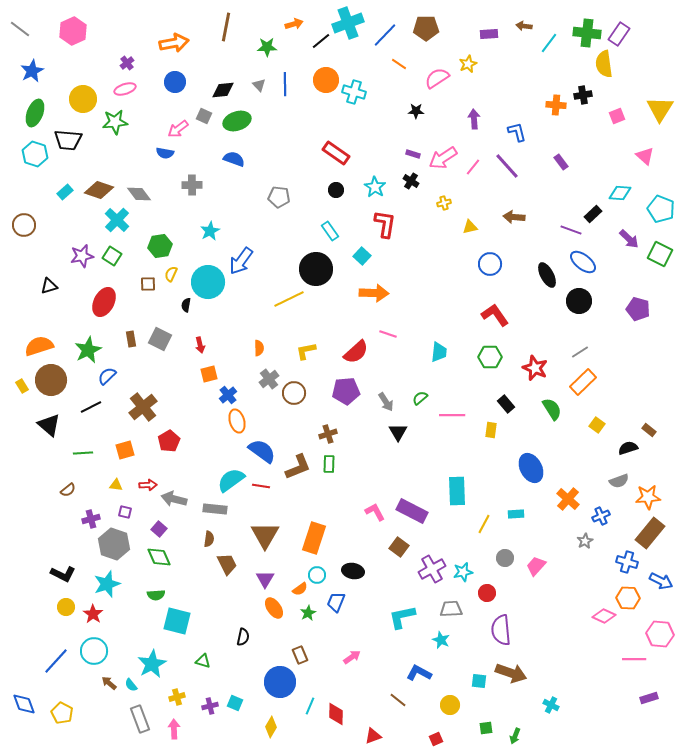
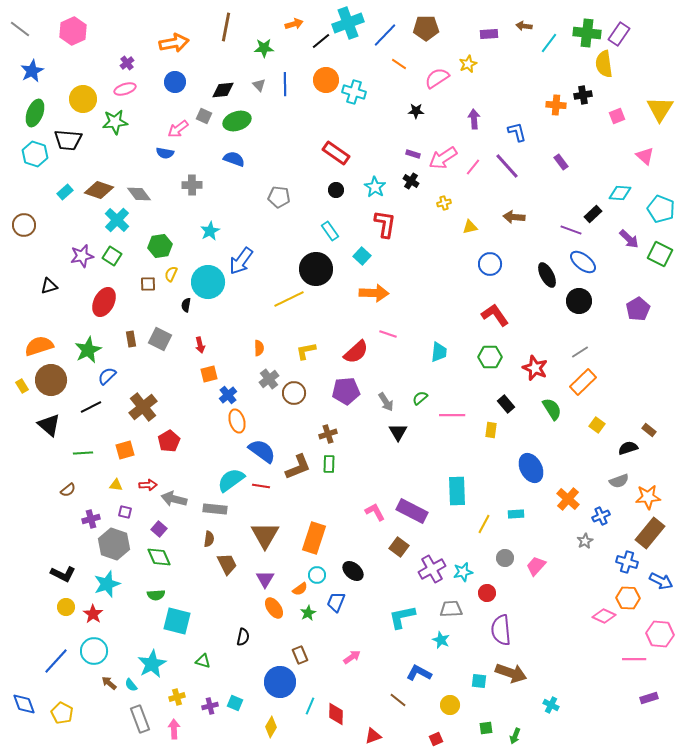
green star at (267, 47): moved 3 px left, 1 px down
purple pentagon at (638, 309): rotated 25 degrees clockwise
black ellipse at (353, 571): rotated 30 degrees clockwise
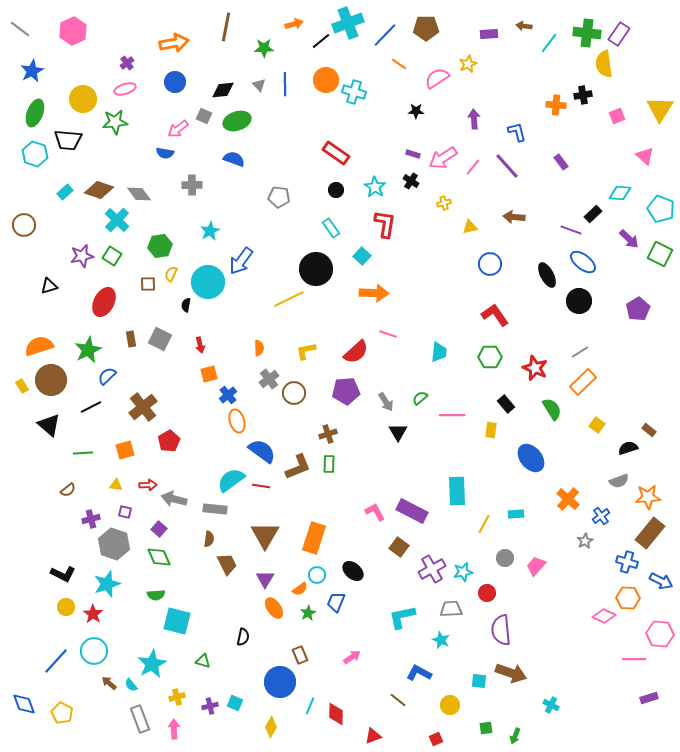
cyan rectangle at (330, 231): moved 1 px right, 3 px up
blue ellipse at (531, 468): moved 10 px up; rotated 12 degrees counterclockwise
blue cross at (601, 516): rotated 12 degrees counterclockwise
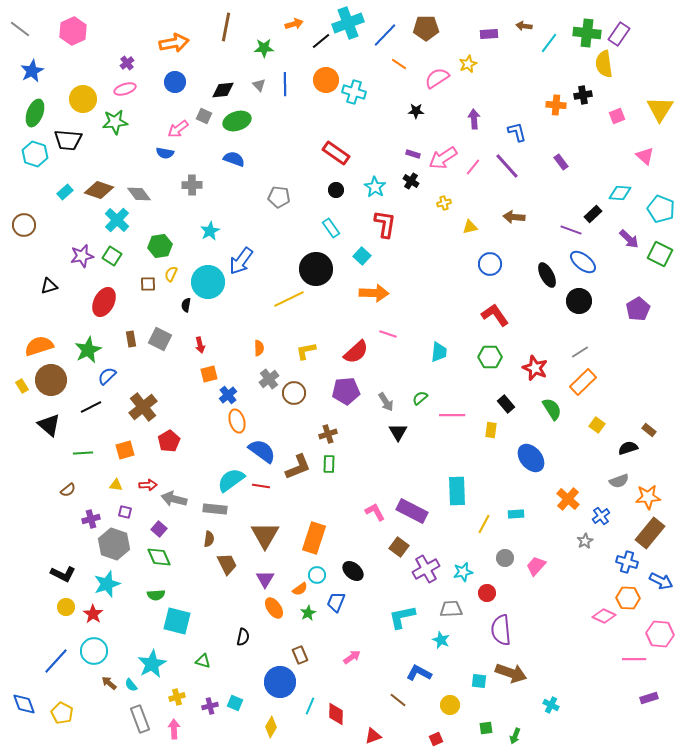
purple cross at (432, 569): moved 6 px left
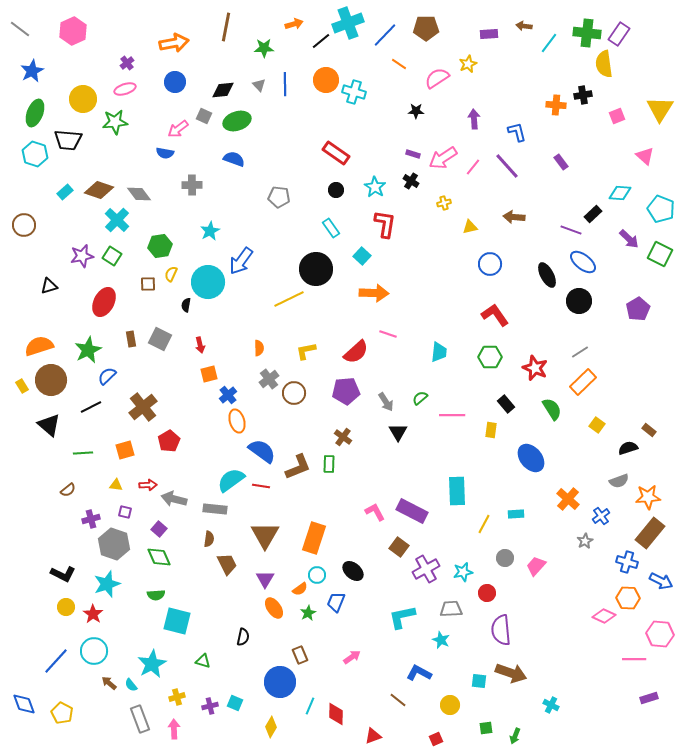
brown cross at (328, 434): moved 15 px right, 3 px down; rotated 36 degrees counterclockwise
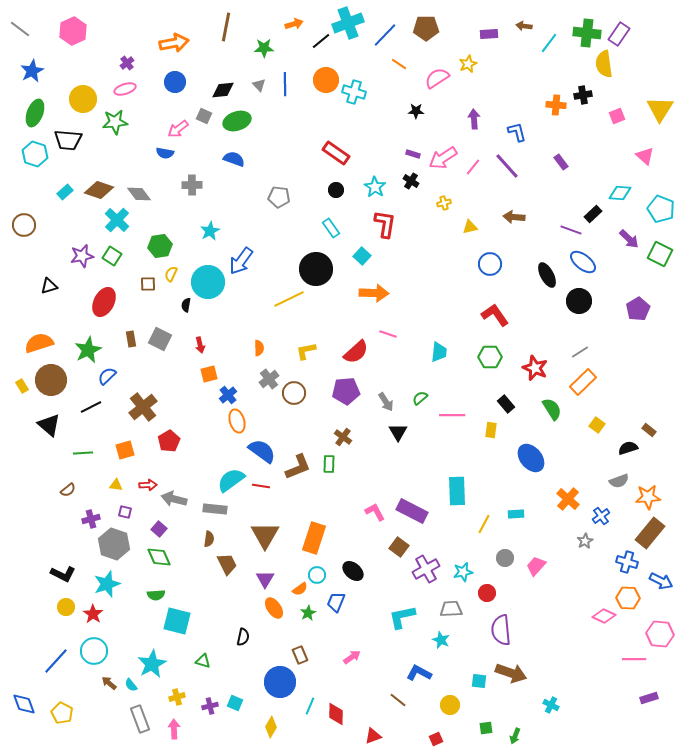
orange semicircle at (39, 346): moved 3 px up
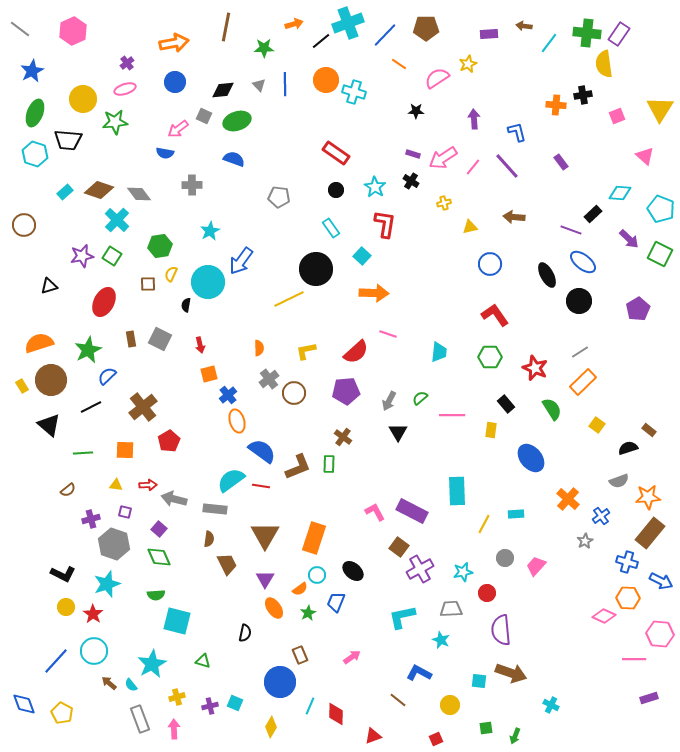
gray arrow at (386, 402): moved 3 px right, 1 px up; rotated 60 degrees clockwise
orange square at (125, 450): rotated 18 degrees clockwise
purple cross at (426, 569): moved 6 px left
black semicircle at (243, 637): moved 2 px right, 4 px up
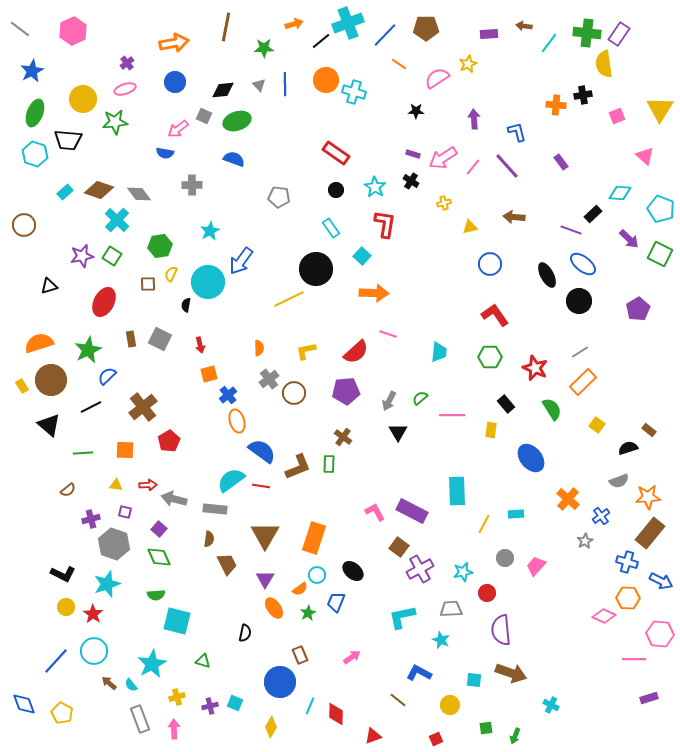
blue ellipse at (583, 262): moved 2 px down
cyan square at (479, 681): moved 5 px left, 1 px up
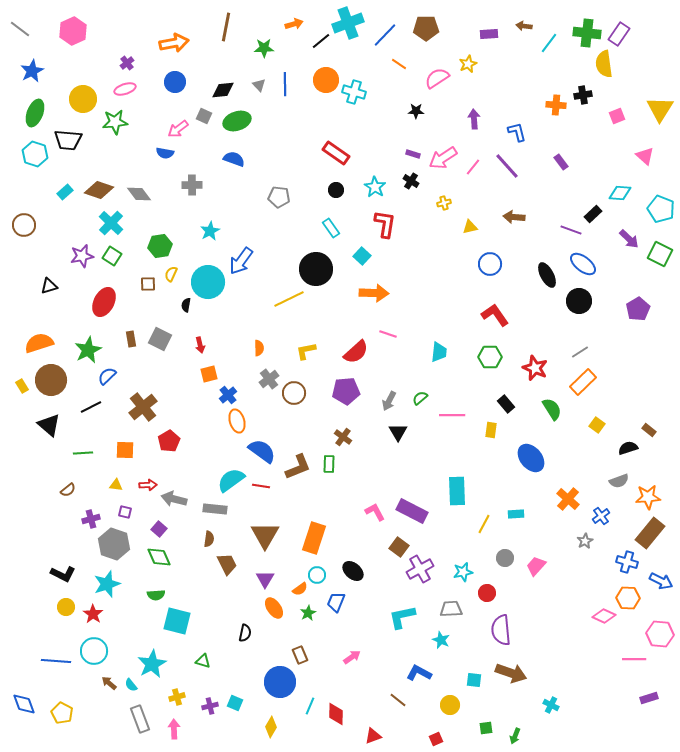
cyan cross at (117, 220): moved 6 px left, 3 px down
blue line at (56, 661): rotated 52 degrees clockwise
